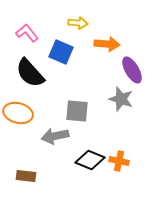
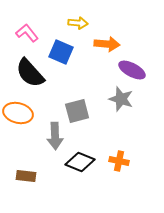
purple ellipse: rotated 32 degrees counterclockwise
gray square: rotated 20 degrees counterclockwise
gray arrow: rotated 80 degrees counterclockwise
black diamond: moved 10 px left, 2 px down
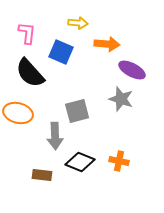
pink L-shape: rotated 45 degrees clockwise
brown rectangle: moved 16 px right, 1 px up
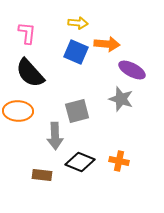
blue square: moved 15 px right
orange ellipse: moved 2 px up; rotated 12 degrees counterclockwise
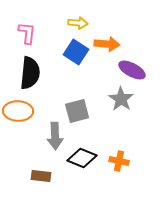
blue square: rotated 10 degrees clockwise
black semicircle: rotated 132 degrees counterclockwise
gray star: rotated 15 degrees clockwise
black diamond: moved 2 px right, 4 px up
brown rectangle: moved 1 px left, 1 px down
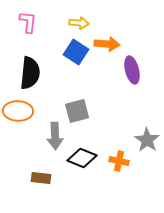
yellow arrow: moved 1 px right
pink L-shape: moved 1 px right, 11 px up
purple ellipse: rotated 48 degrees clockwise
gray star: moved 26 px right, 41 px down
brown rectangle: moved 2 px down
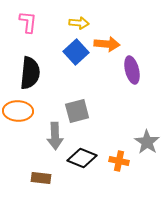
blue square: rotated 15 degrees clockwise
gray star: moved 2 px down
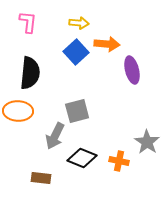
gray arrow: rotated 28 degrees clockwise
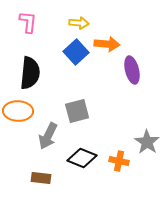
gray arrow: moved 7 px left
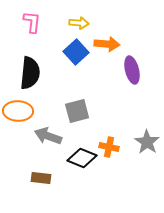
pink L-shape: moved 4 px right
gray arrow: rotated 84 degrees clockwise
orange cross: moved 10 px left, 14 px up
